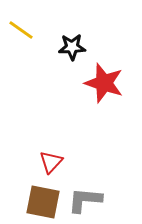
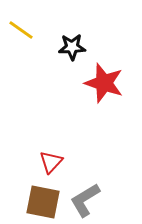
gray L-shape: rotated 36 degrees counterclockwise
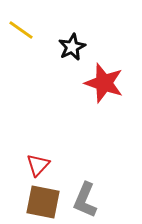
black star: rotated 24 degrees counterclockwise
red triangle: moved 13 px left, 3 px down
gray L-shape: rotated 36 degrees counterclockwise
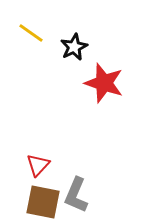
yellow line: moved 10 px right, 3 px down
black star: moved 2 px right
gray L-shape: moved 9 px left, 5 px up
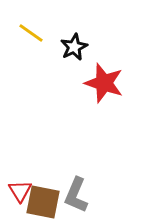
red triangle: moved 18 px left, 26 px down; rotated 15 degrees counterclockwise
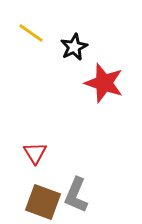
red triangle: moved 15 px right, 38 px up
brown square: rotated 9 degrees clockwise
